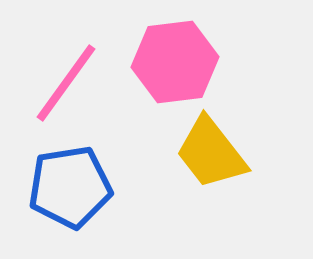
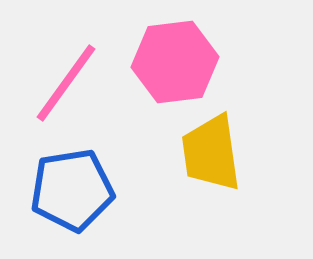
yellow trapezoid: rotated 30 degrees clockwise
blue pentagon: moved 2 px right, 3 px down
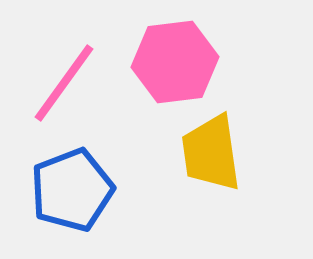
pink line: moved 2 px left
blue pentagon: rotated 12 degrees counterclockwise
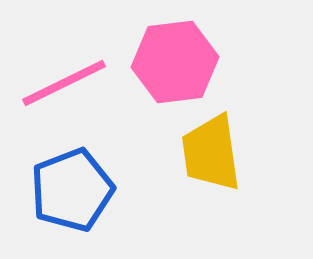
pink line: rotated 28 degrees clockwise
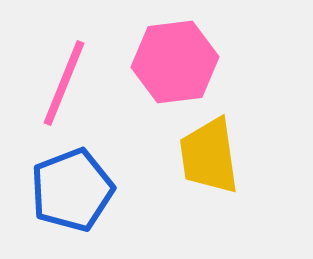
pink line: rotated 42 degrees counterclockwise
yellow trapezoid: moved 2 px left, 3 px down
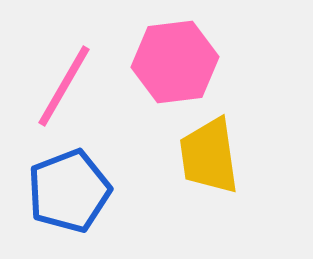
pink line: moved 3 px down; rotated 8 degrees clockwise
blue pentagon: moved 3 px left, 1 px down
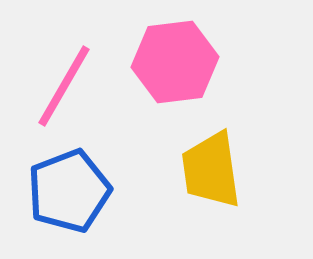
yellow trapezoid: moved 2 px right, 14 px down
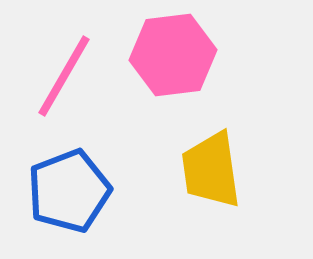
pink hexagon: moved 2 px left, 7 px up
pink line: moved 10 px up
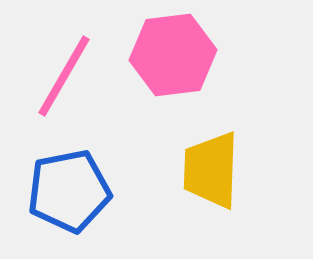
yellow trapezoid: rotated 10 degrees clockwise
blue pentagon: rotated 10 degrees clockwise
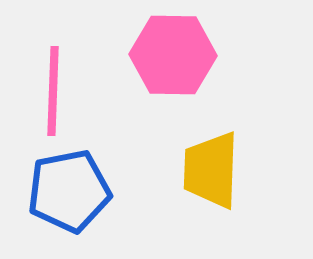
pink hexagon: rotated 8 degrees clockwise
pink line: moved 11 px left, 15 px down; rotated 28 degrees counterclockwise
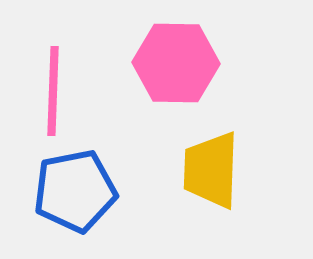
pink hexagon: moved 3 px right, 8 px down
blue pentagon: moved 6 px right
